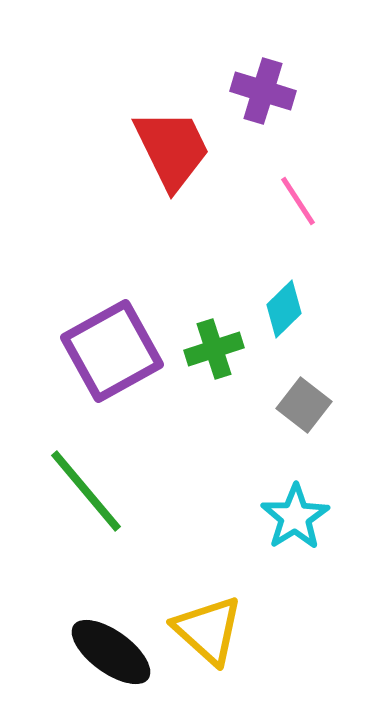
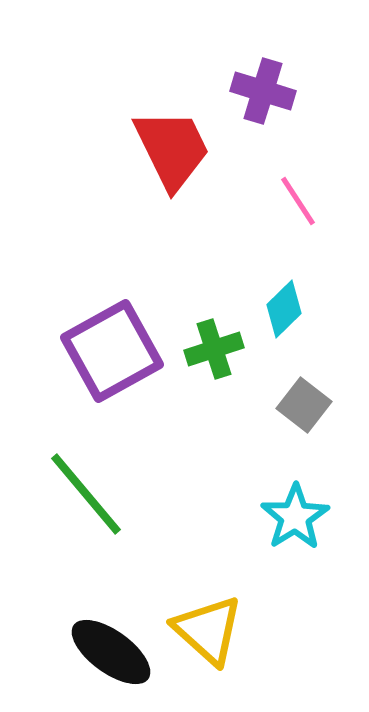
green line: moved 3 px down
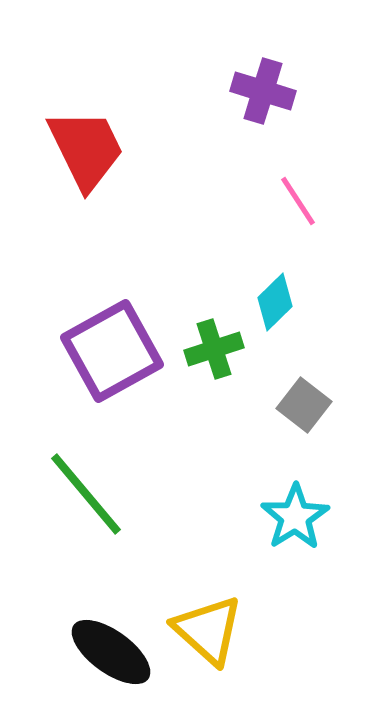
red trapezoid: moved 86 px left
cyan diamond: moved 9 px left, 7 px up
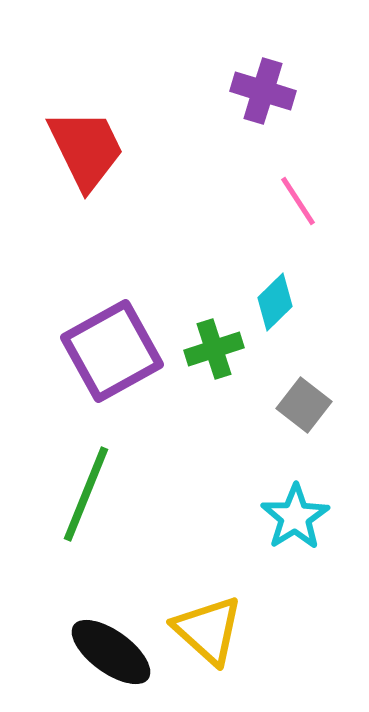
green line: rotated 62 degrees clockwise
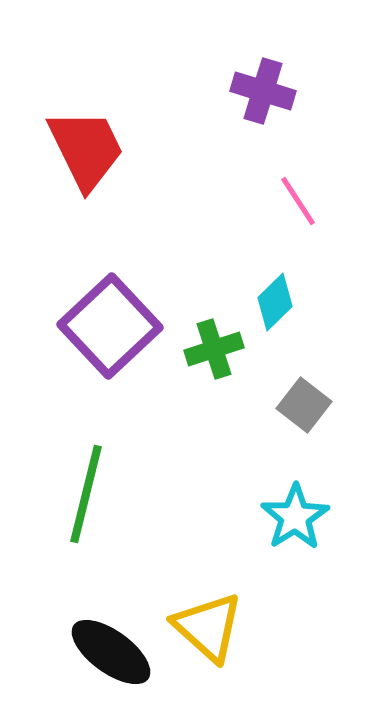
purple square: moved 2 px left, 25 px up; rotated 14 degrees counterclockwise
green line: rotated 8 degrees counterclockwise
yellow triangle: moved 3 px up
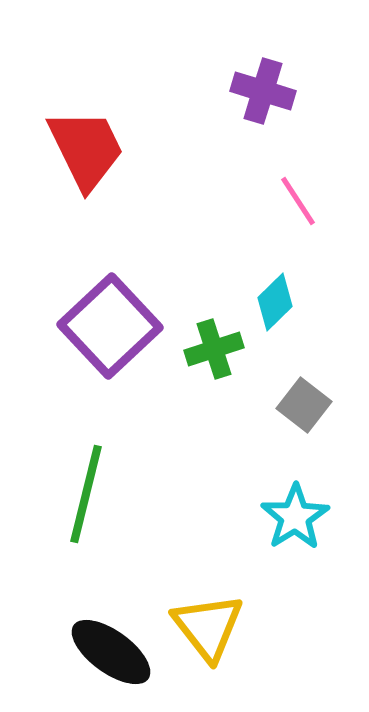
yellow triangle: rotated 10 degrees clockwise
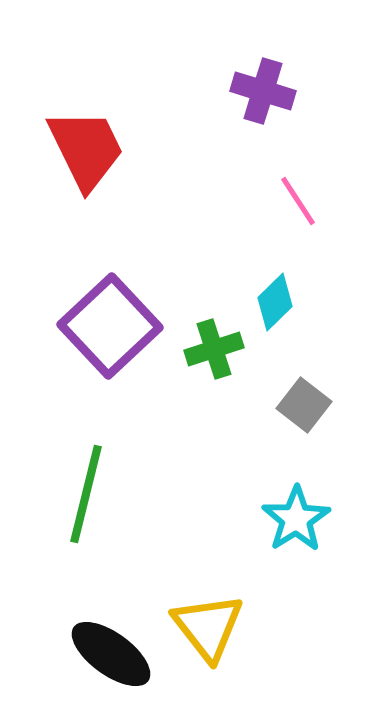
cyan star: moved 1 px right, 2 px down
black ellipse: moved 2 px down
